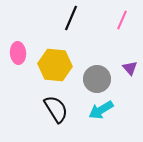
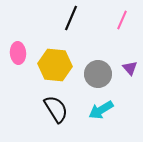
gray circle: moved 1 px right, 5 px up
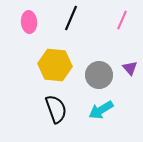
pink ellipse: moved 11 px right, 31 px up
gray circle: moved 1 px right, 1 px down
black semicircle: rotated 12 degrees clockwise
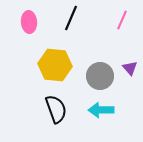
gray circle: moved 1 px right, 1 px down
cyan arrow: rotated 30 degrees clockwise
